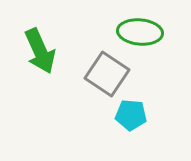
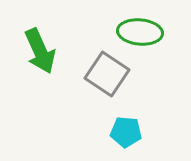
cyan pentagon: moved 5 px left, 17 px down
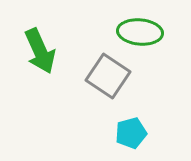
gray square: moved 1 px right, 2 px down
cyan pentagon: moved 5 px right, 1 px down; rotated 20 degrees counterclockwise
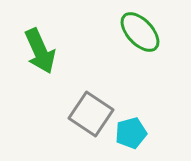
green ellipse: rotated 42 degrees clockwise
gray square: moved 17 px left, 38 px down
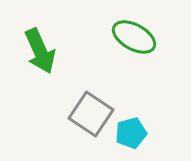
green ellipse: moved 6 px left, 5 px down; rotated 18 degrees counterclockwise
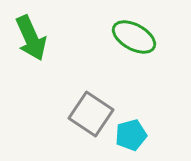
green arrow: moved 9 px left, 13 px up
cyan pentagon: moved 2 px down
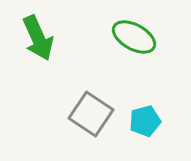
green arrow: moved 7 px right
cyan pentagon: moved 14 px right, 14 px up
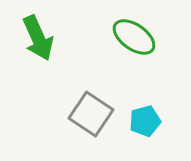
green ellipse: rotated 6 degrees clockwise
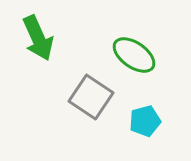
green ellipse: moved 18 px down
gray square: moved 17 px up
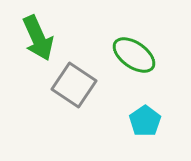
gray square: moved 17 px left, 12 px up
cyan pentagon: rotated 20 degrees counterclockwise
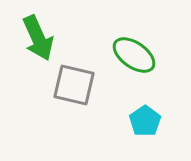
gray square: rotated 21 degrees counterclockwise
